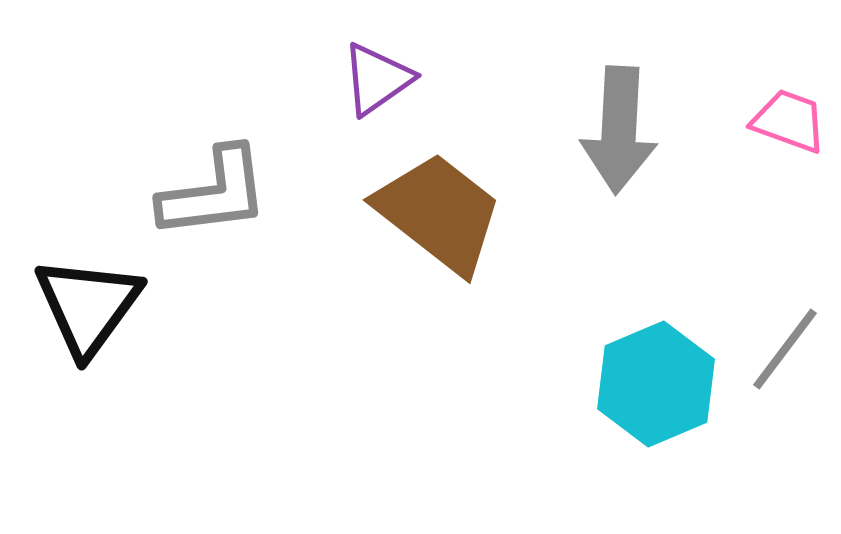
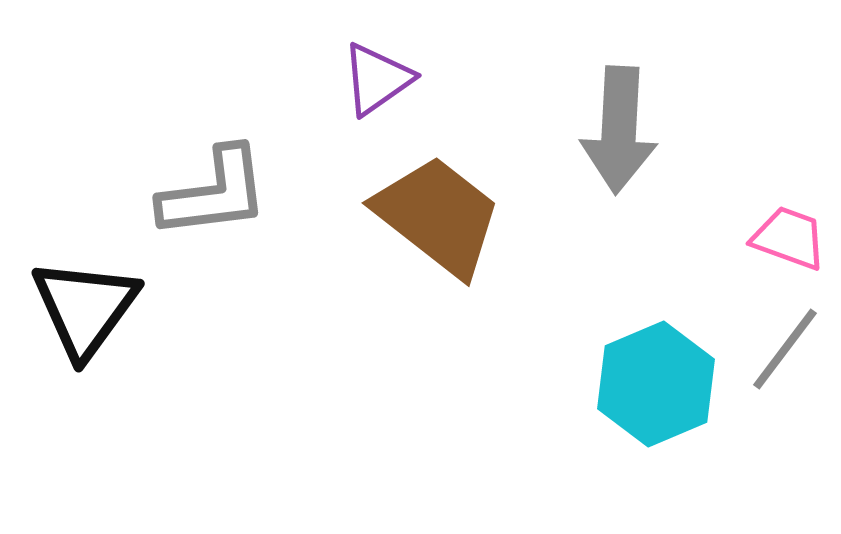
pink trapezoid: moved 117 px down
brown trapezoid: moved 1 px left, 3 px down
black triangle: moved 3 px left, 2 px down
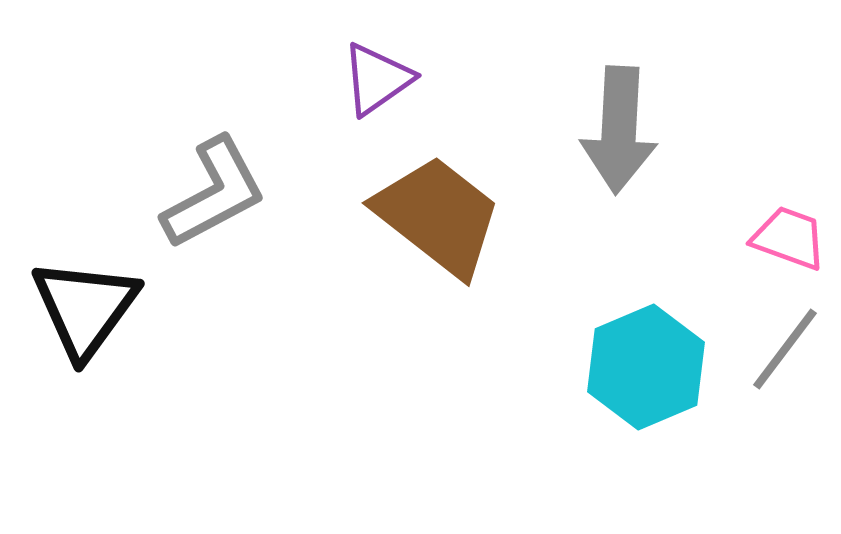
gray L-shape: rotated 21 degrees counterclockwise
cyan hexagon: moved 10 px left, 17 px up
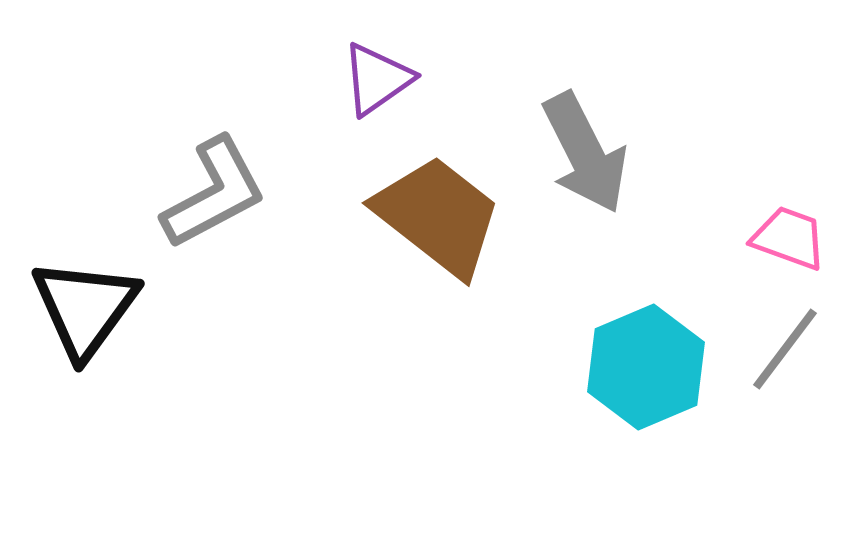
gray arrow: moved 34 px left, 23 px down; rotated 30 degrees counterclockwise
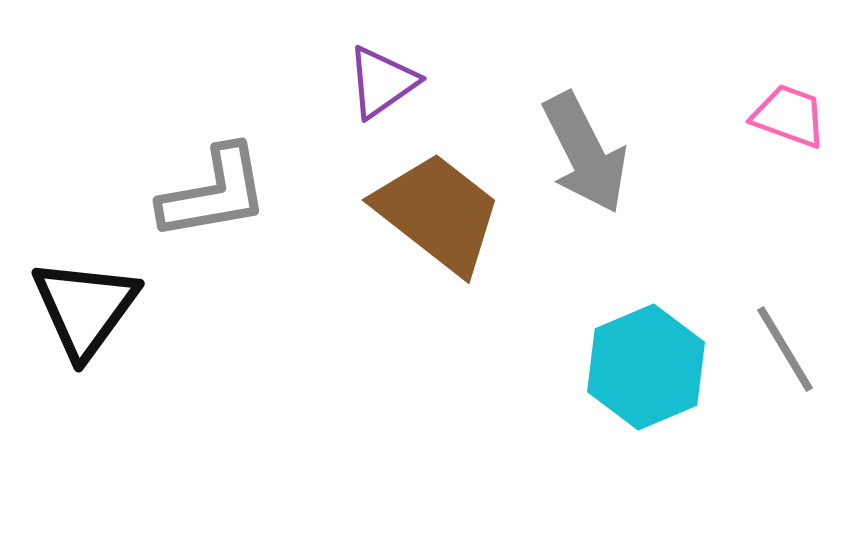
purple triangle: moved 5 px right, 3 px down
gray L-shape: rotated 18 degrees clockwise
brown trapezoid: moved 3 px up
pink trapezoid: moved 122 px up
gray line: rotated 68 degrees counterclockwise
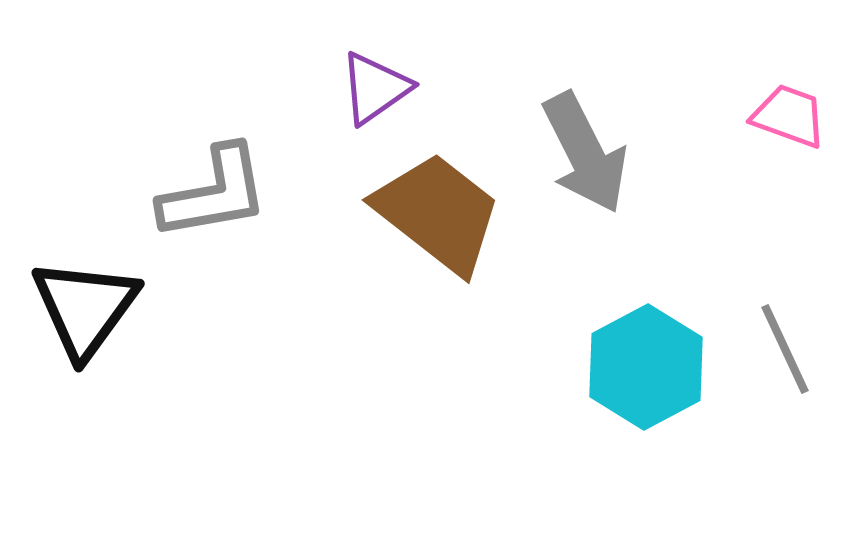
purple triangle: moved 7 px left, 6 px down
gray line: rotated 6 degrees clockwise
cyan hexagon: rotated 5 degrees counterclockwise
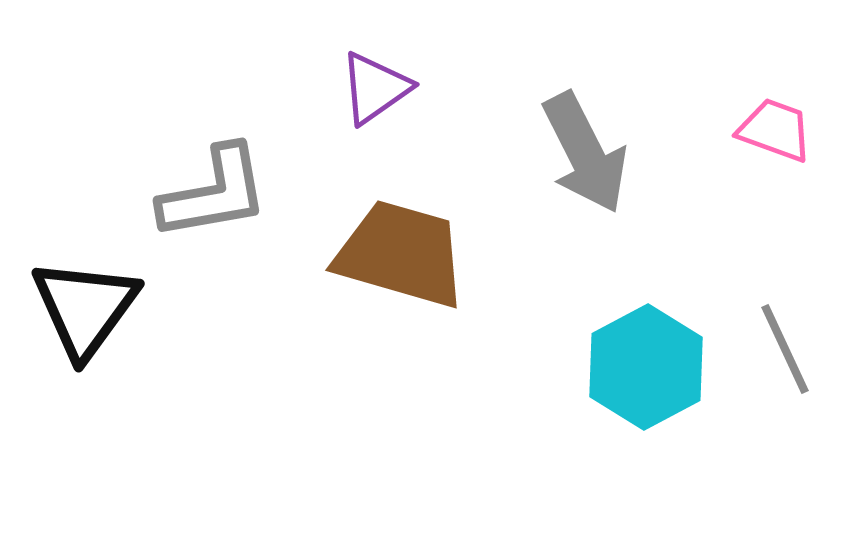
pink trapezoid: moved 14 px left, 14 px down
brown trapezoid: moved 37 px left, 41 px down; rotated 22 degrees counterclockwise
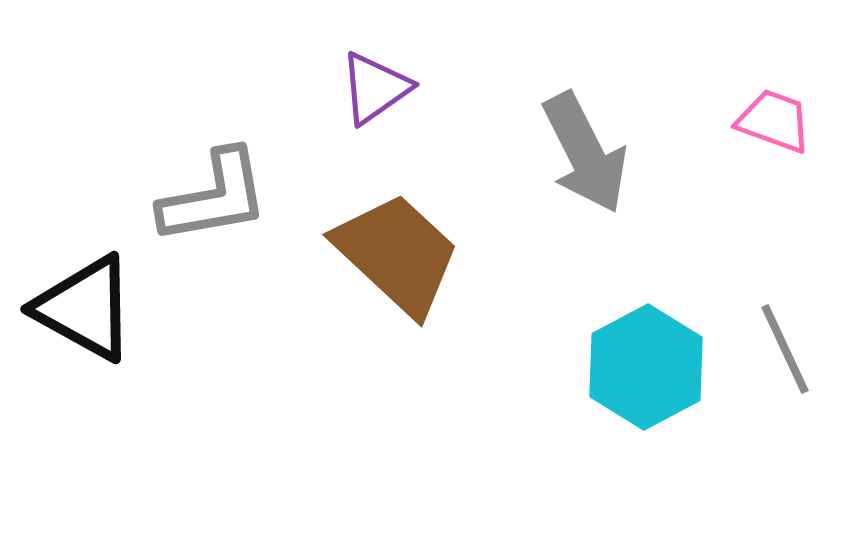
pink trapezoid: moved 1 px left, 9 px up
gray L-shape: moved 4 px down
brown trapezoid: moved 4 px left; rotated 27 degrees clockwise
black triangle: rotated 37 degrees counterclockwise
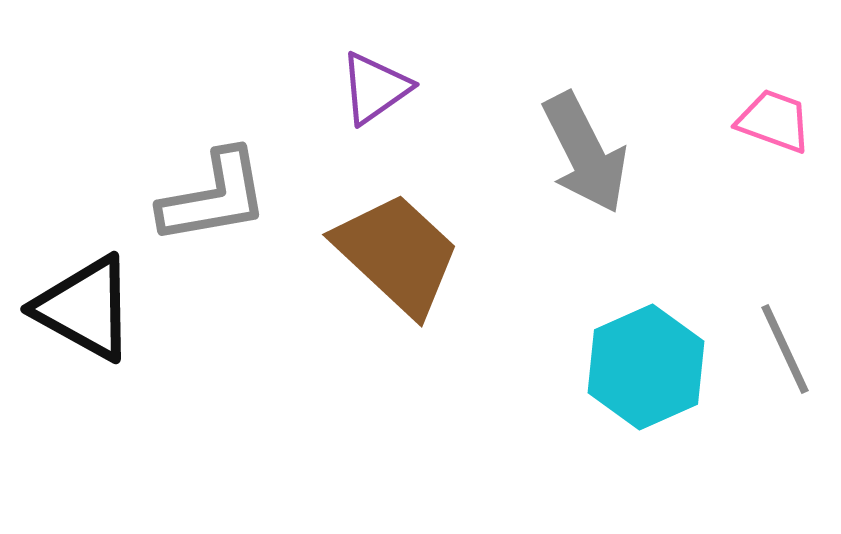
cyan hexagon: rotated 4 degrees clockwise
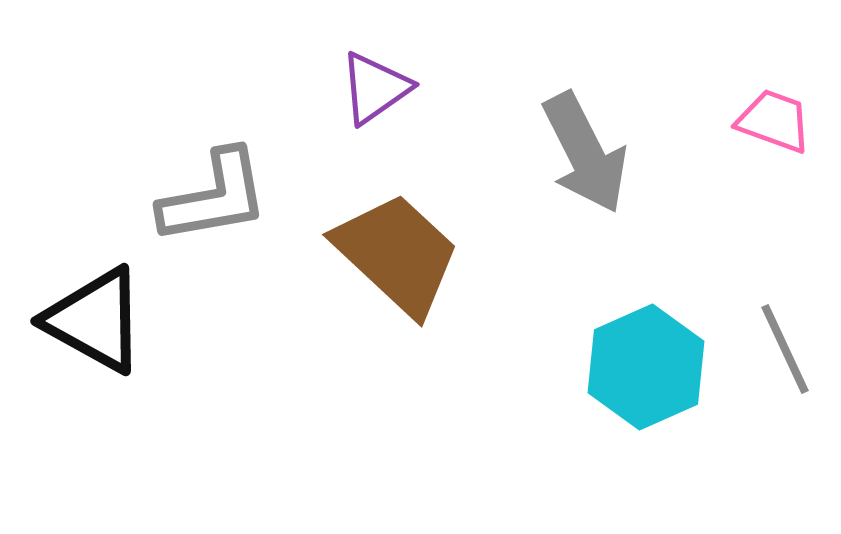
black triangle: moved 10 px right, 12 px down
